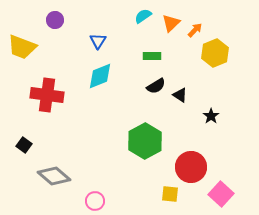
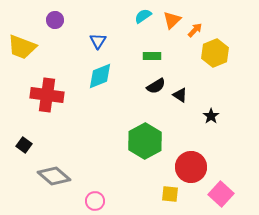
orange triangle: moved 1 px right, 3 px up
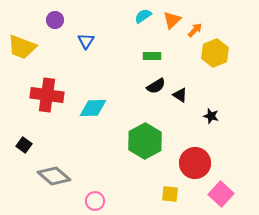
blue triangle: moved 12 px left
cyan diamond: moved 7 px left, 32 px down; rotated 20 degrees clockwise
black star: rotated 21 degrees counterclockwise
red circle: moved 4 px right, 4 px up
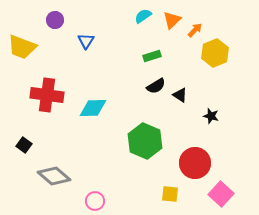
green rectangle: rotated 18 degrees counterclockwise
green hexagon: rotated 8 degrees counterclockwise
